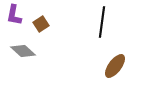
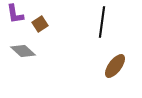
purple L-shape: moved 1 px right, 1 px up; rotated 20 degrees counterclockwise
brown square: moved 1 px left
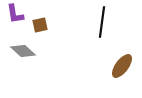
brown square: moved 1 px down; rotated 21 degrees clockwise
brown ellipse: moved 7 px right
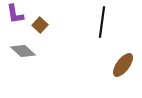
brown square: rotated 35 degrees counterclockwise
brown ellipse: moved 1 px right, 1 px up
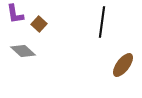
brown square: moved 1 px left, 1 px up
